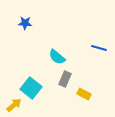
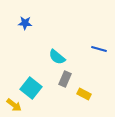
blue line: moved 1 px down
yellow arrow: rotated 77 degrees clockwise
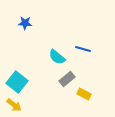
blue line: moved 16 px left
gray rectangle: moved 2 px right; rotated 28 degrees clockwise
cyan square: moved 14 px left, 6 px up
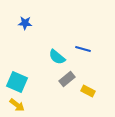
cyan square: rotated 15 degrees counterclockwise
yellow rectangle: moved 4 px right, 3 px up
yellow arrow: moved 3 px right
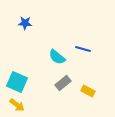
gray rectangle: moved 4 px left, 4 px down
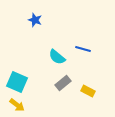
blue star: moved 10 px right, 3 px up; rotated 16 degrees clockwise
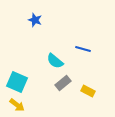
cyan semicircle: moved 2 px left, 4 px down
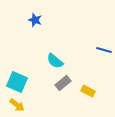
blue line: moved 21 px right, 1 px down
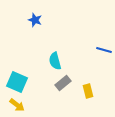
cyan semicircle: rotated 36 degrees clockwise
yellow rectangle: rotated 48 degrees clockwise
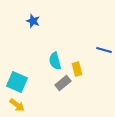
blue star: moved 2 px left, 1 px down
yellow rectangle: moved 11 px left, 22 px up
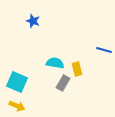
cyan semicircle: moved 2 px down; rotated 114 degrees clockwise
gray rectangle: rotated 21 degrees counterclockwise
yellow arrow: moved 1 px down; rotated 14 degrees counterclockwise
